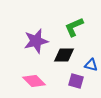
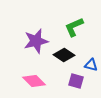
black diamond: rotated 35 degrees clockwise
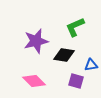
green L-shape: moved 1 px right
black diamond: rotated 25 degrees counterclockwise
blue triangle: rotated 24 degrees counterclockwise
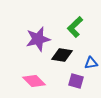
green L-shape: rotated 20 degrees counterclockwise
purple star: moved 2 px right, 2 px up
black diamond: moved 2 px left
blue triangle: moved 2 px up
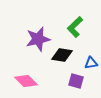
pink diamond: moved 8 px left
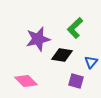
green L-shape: moved 1 px down
blue triangle: moved 1 px up; rotated 40 degrees counterclockwise
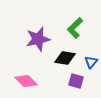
black diamond: moved 3 px right, 3 px down
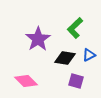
purple star: rotated 20 degrees counterclockwise
blue triangle: moved 2 px left, 7 px up; rotated 24 degrees clockwise
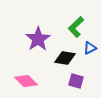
green L-shape: moved 1 px right, 1 px up
blue triangle: moved 1 px right, 7 px up
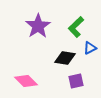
purple star: moved 13 px up
purple square: rotated 28 degrees counterclockwise
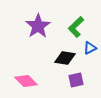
purple square: moved 1 px up
